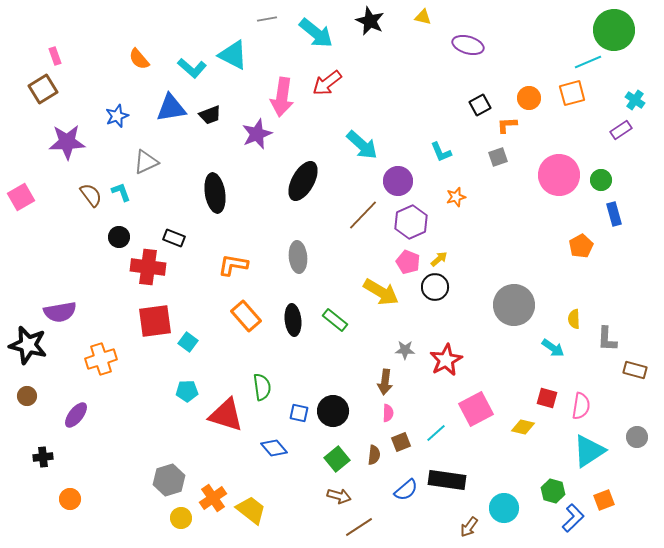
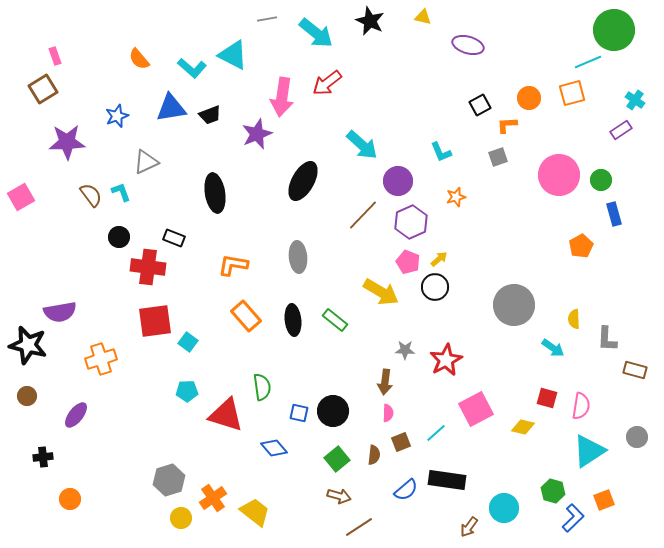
yellow trapezoid at (251, 510): moved 4 px right, 2 px down
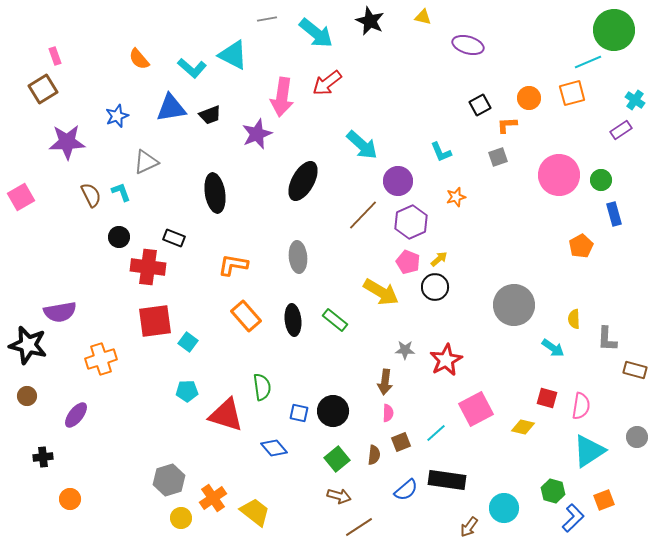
brown semicircle at (91, 195): rotated 10 degrees clockwise
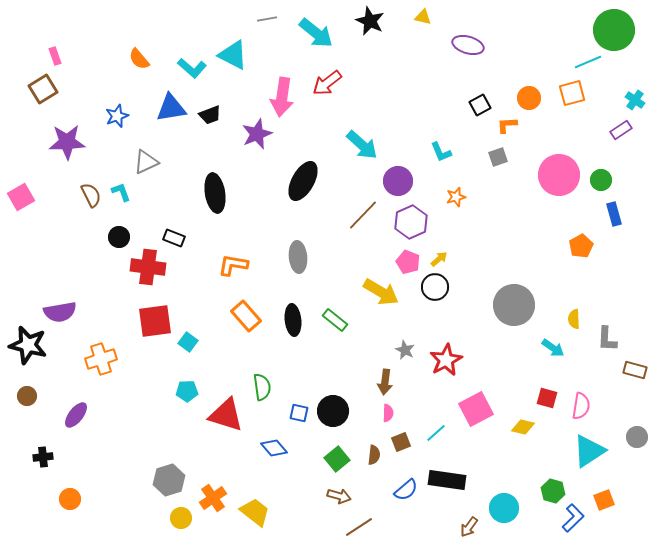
gray star at (405, 350): rotated 24 degrees clockwise
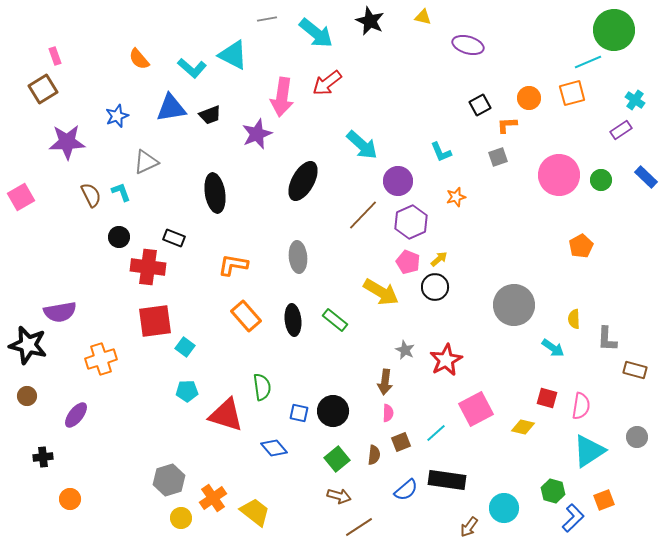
blue rectangle at (614, 214): moved 32 px right, 37 px up; rotated 30 degrees counterclockwise
cyan square at (188, 342): moved 3 px left, 5 px down
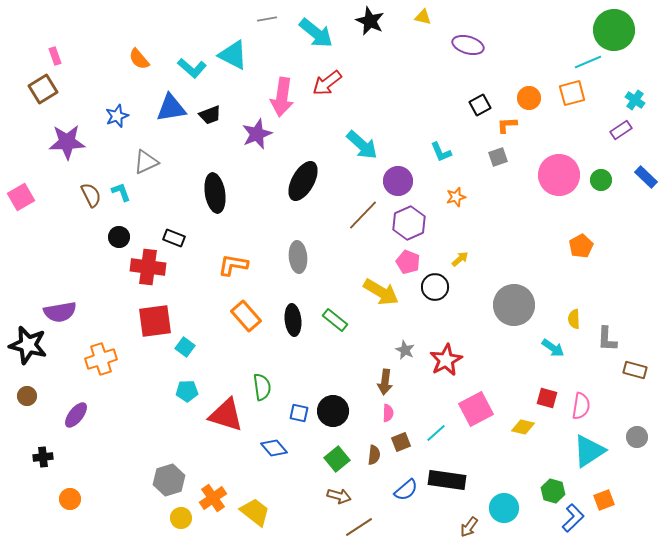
purple hexagon at (411, 222): moved 2 px left, 1 px down
yellow arrow at (439, 259): moved 21 px right
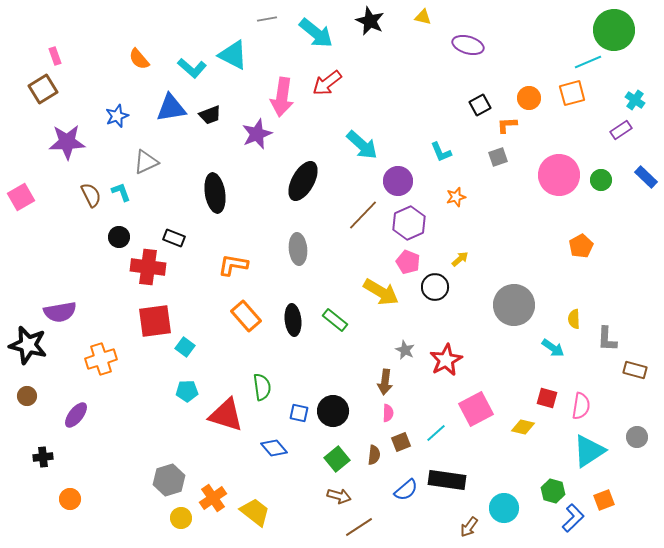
gray ellipse at (298, 257): moved 8 px up
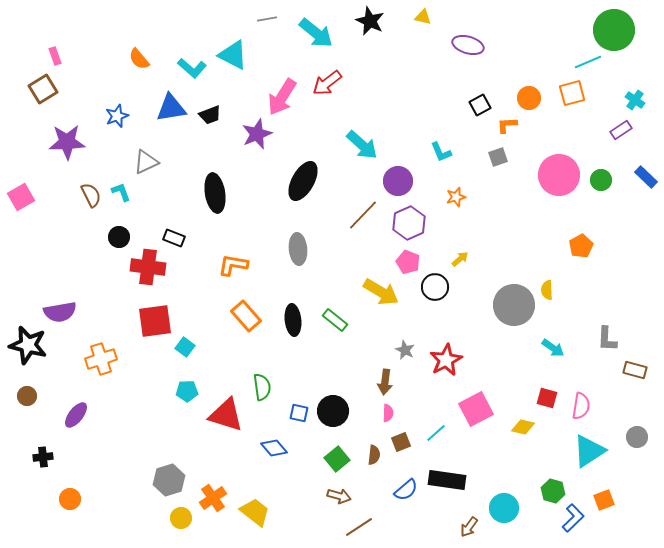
pink arrow at (282, 97): rotated 24 degrees clockwise
yellow semicircle at (574, 319): moved 27 px left, 29 px up
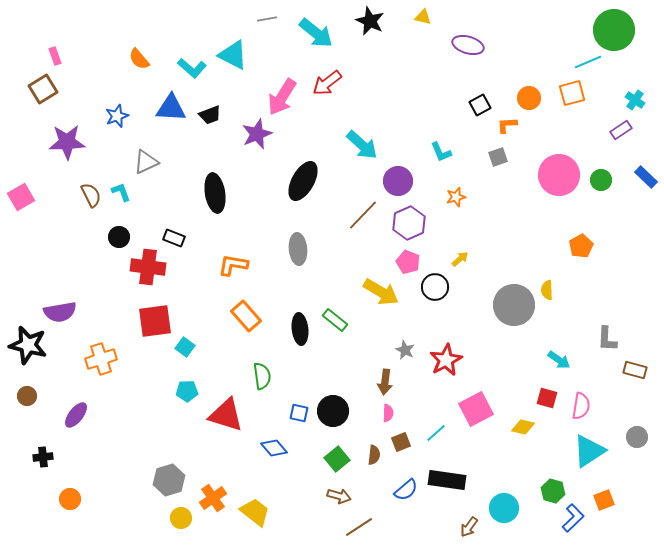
blue triangle at (171, 108): rotated 12 degrees clockwise
black ellipse at (293, 320): moved 7 px right, 9 px down
cyan arrow at (553, 348): moved 6 px right, 12 px down
green semicircle at (262, 387): moved 11 px up
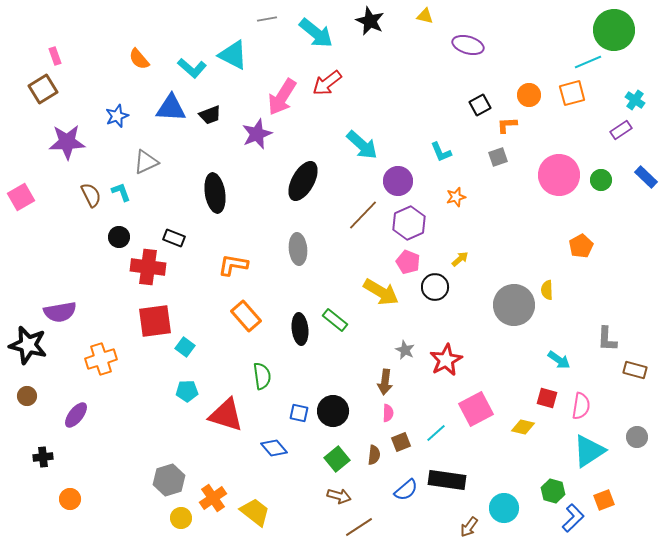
yellow triangle at (423, 17): moved 2 px right, 1 px up
orange circle at (529, 98): moved 3 px up
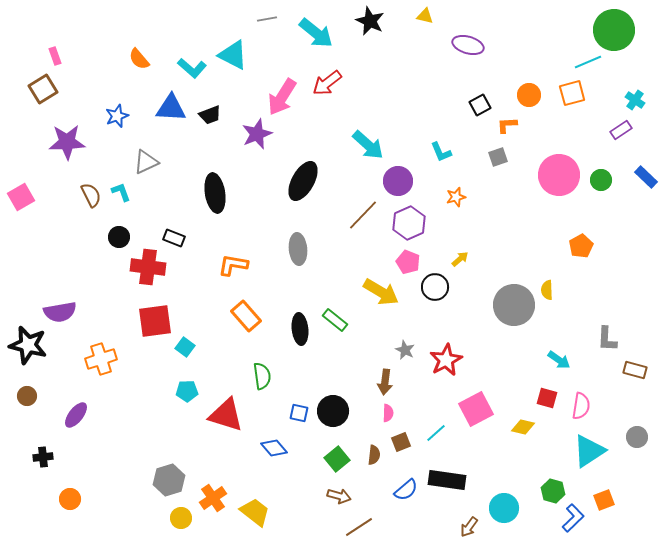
cyan arrow at (362, 145): moved 6 px right
